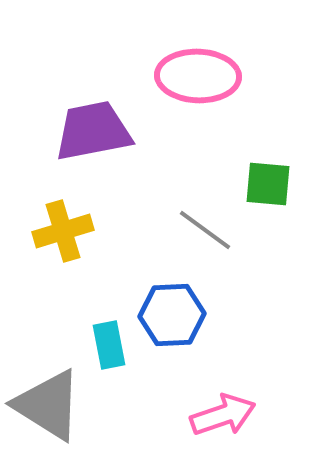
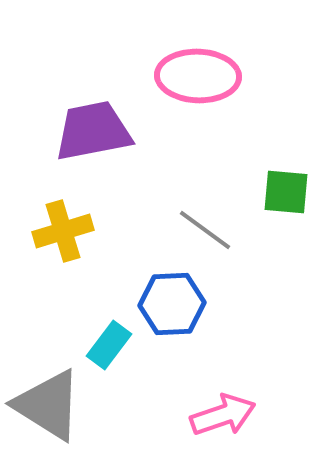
green square: moved 18 px right, 8 px down
blue hexagon: moved 11 px up
cyan rectangle: rotated 48 degrees clockwise
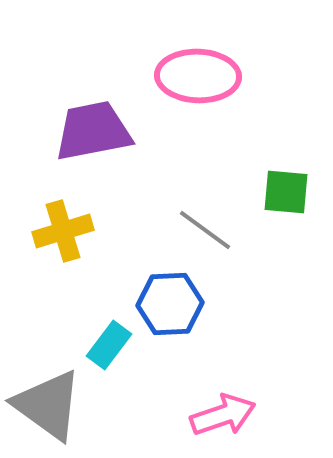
blue hexagon: moved 2 px left
gray triangle: rotated 4 degrees clockwise
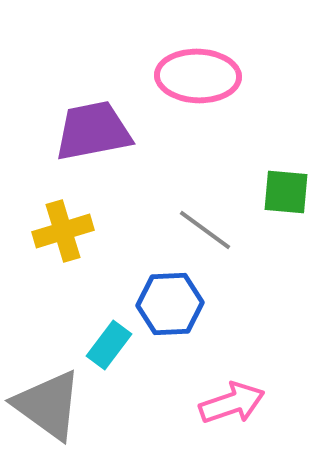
pink arrow: moved 9 px right, 12 px up
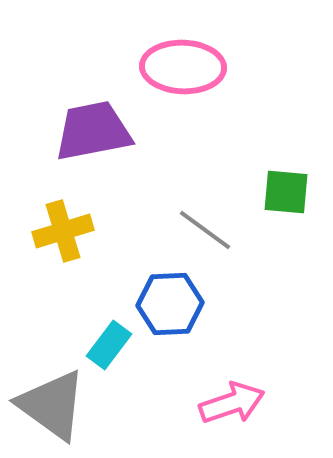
pink ellipse: moved 15 px left, 9 px up
gray triangle: moved 4 px right
